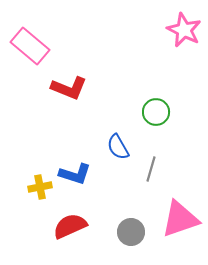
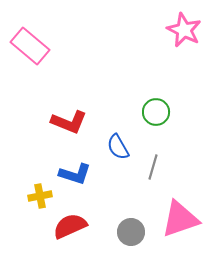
red L-shape: moved 34 px down
gray line: moved 2 px right, 2 px up
yellow cross: moved 9 px down
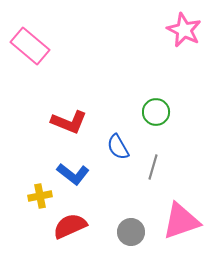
blue L-shape: moved 2 px left; rotated 20 degrees clockwise
pink triangle: moved 1 px right, 2 px down
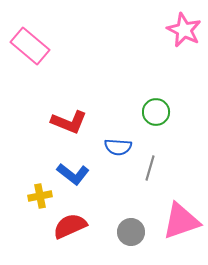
blue semicircle: rotated 56 degrees counterclockwise
gray line: moved 3 px left, 1 px down
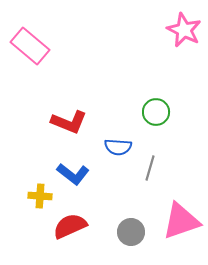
yellow cross: rotated 15 degrees clockwise
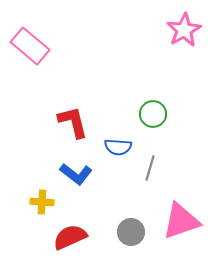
pink star: rotated 16 degrees clockwise
green circle: moved 3 px left, 2 px down
red L-shape: moved 4 px right; rotated 126 degrees counterclockwise
blue L-shape: moved 3 px right
yellow cross: moved 2 px right, 6 px down
red semicircle: moved 11 px down
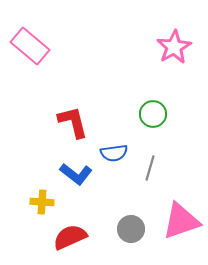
pink star: moved 10 px left, 17 px down
blue semicircle: moved 4 px left, 6 px down; rotated 12 degrees counterclockwise
gray circle: moved 3 px up
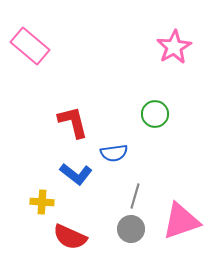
green circle: moved 2 px right
gray line: moved 15 px left, 28 px down
red semicircle: rotated 132 degrees counterclockwise
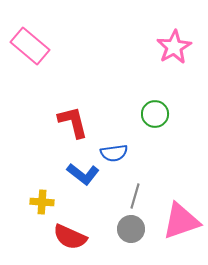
blue L-shape: moved 7 px right
